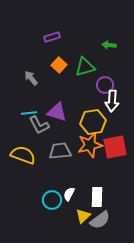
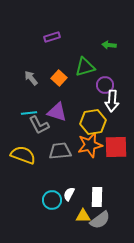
orange square: moved 13 px down
red square: moved 1 px right; rotated 10 degrees clockwise
yellow triangle: rotated 42 degrees clockwise
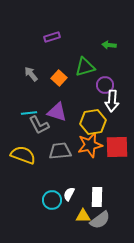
gray arrow: moved 4 px up
red square: moved 1 px right
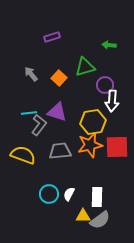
gray L-shape: rotated 115 degrees counterclockwise
cyan circle: moved 3 px left, 6 px up
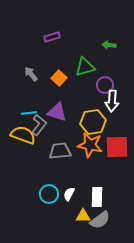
orange star: rotated 25 degrees clockwise
yellow semicircle: moved 20 px up
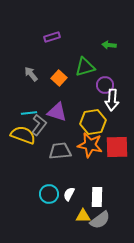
white arrow: moved 1 px up
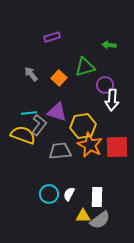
yellow hexagon: moved 10 px left, 4 px down
orange star: rotated 15 degrees clockwise
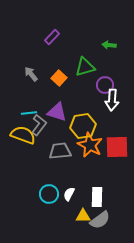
purple rectangle: rotated 28 degrees counterclockwise
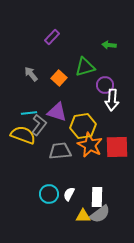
gray semicircle: moved 6 px up
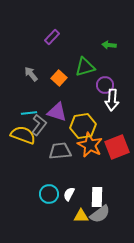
red square: rotated 20 degrees counterclockwise
yellow triangle: moved 2 px left
